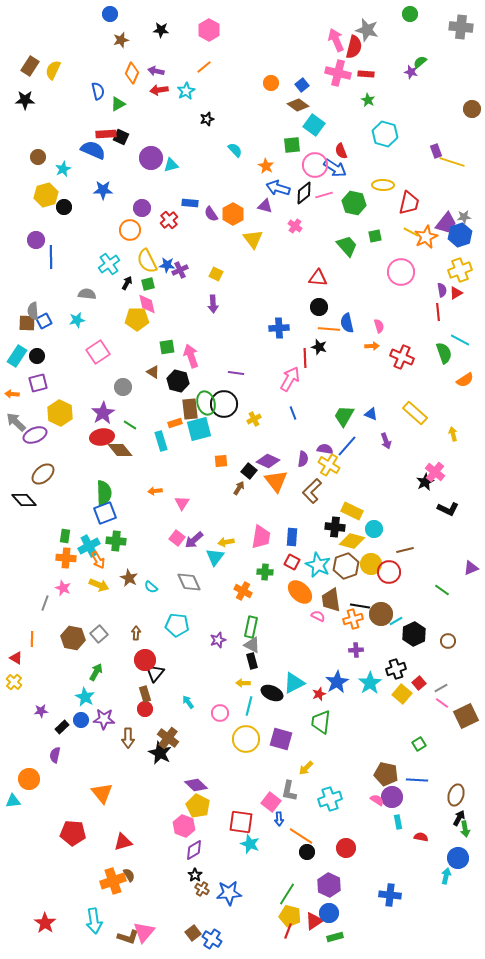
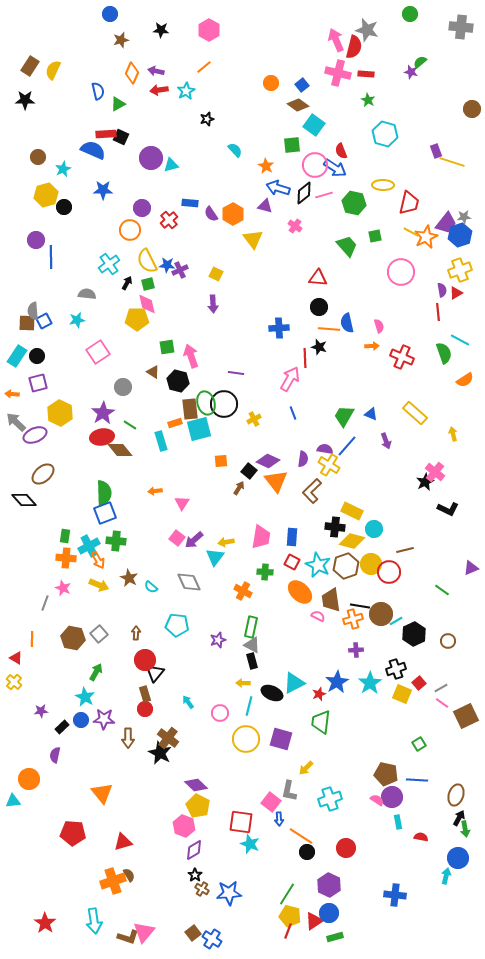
yellow square at (402, 694): rotated 18 degrees counterclockwise
blue cross at (390, 895): moved 5 px right
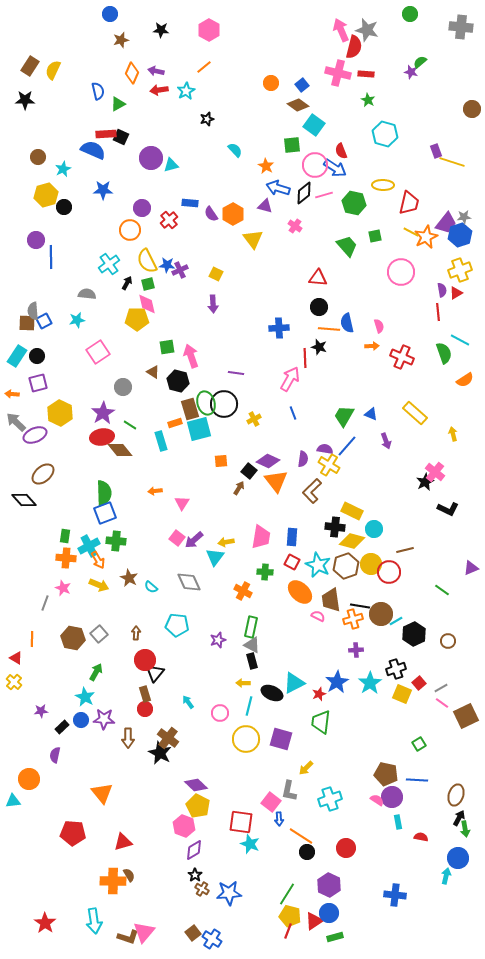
pink arrow at (336, 40): moved 5 px right, 10 px up
brown rectangle at (190, 409): rotated 10 degrees counterclockwise
orange cross at (113, 881): rotated 20 degrees clockwise
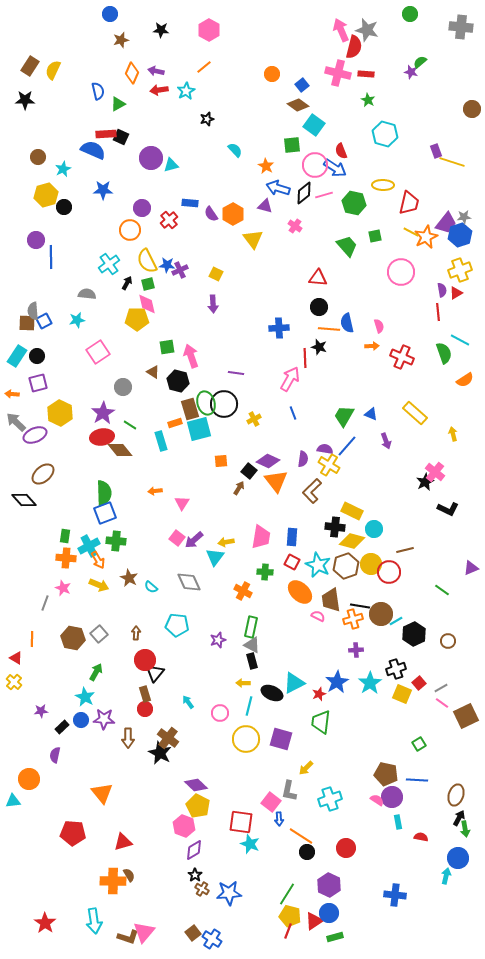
orange circle at (271, 83): moved 1 px right, 9 px up
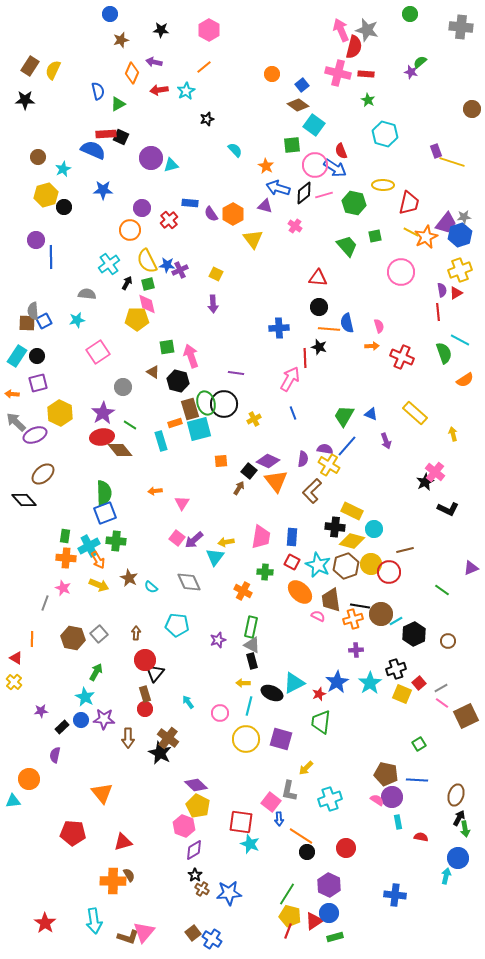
purple arrow at (156, 71): moved 2 px left, 9 px up
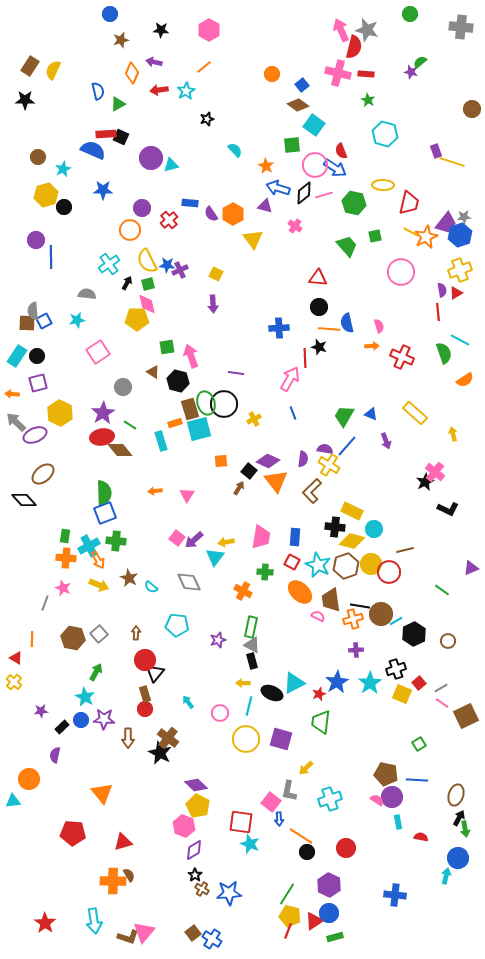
pink triangle at (182, 503): moved 5 px right, 8 px up
blue rectangle at (292, 537): moved 3 px right
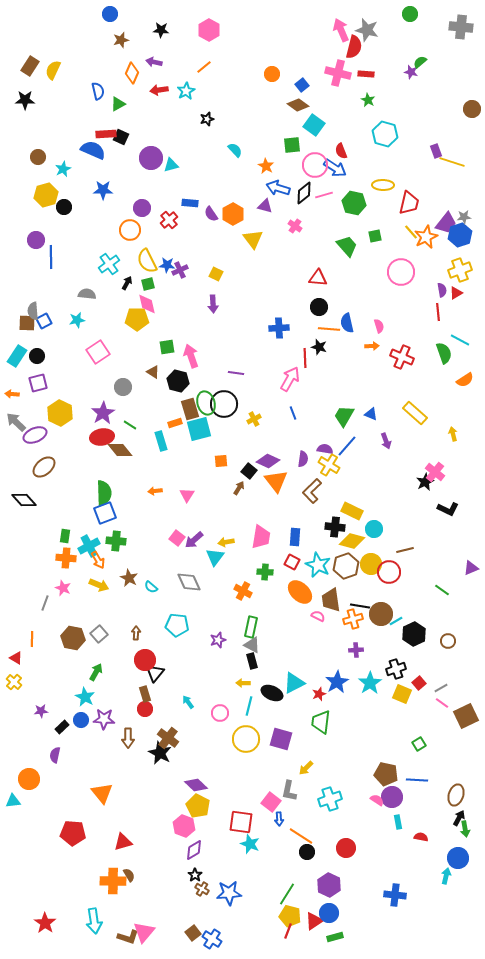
yellow line at (411, 232): rotated 21 degrees clockwise
brown ellipse at (43, 474): moved 1 px right, 7 px up
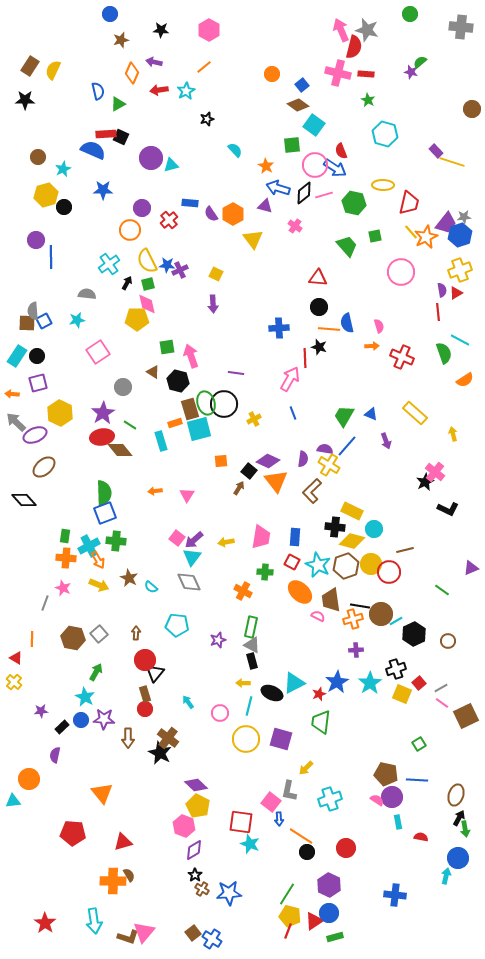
purple rectangle at (436, 151): rotated 24 degrees counterclockwise
cyan triangle at (215, 557): moved 23 px left
